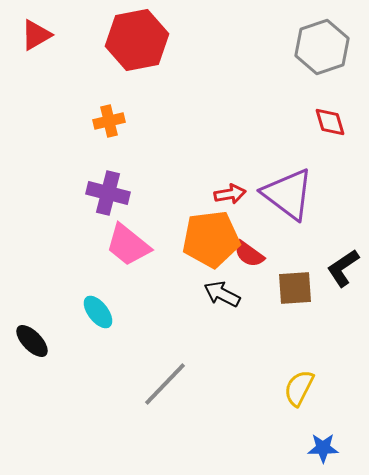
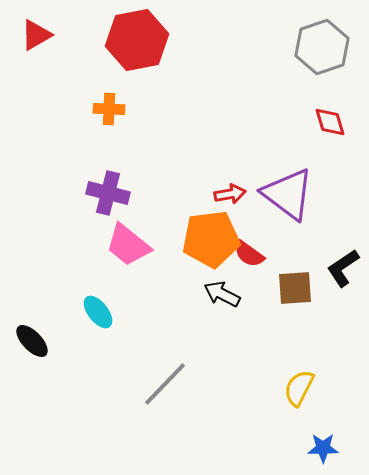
orange cross: moved 12 px up; rotated 16 degrees clockwise
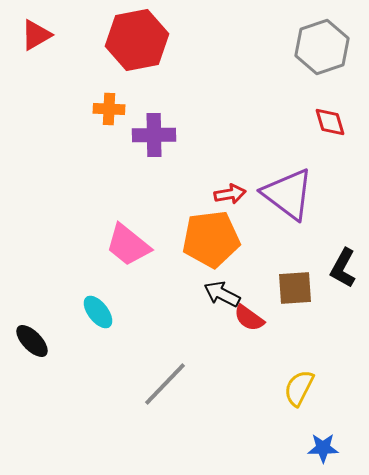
purple cross: moved 46 px right, 58 px up; rotated 15 degrees counterclockwise
red semicircle: moved 64 px down
black L-shape: rotated 27 degrees counterclockwise
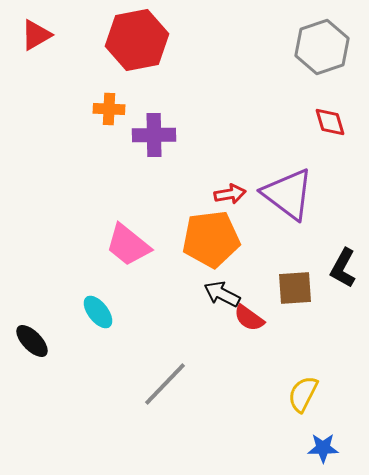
yellow semicircle: moved 4 px right, 6 px down
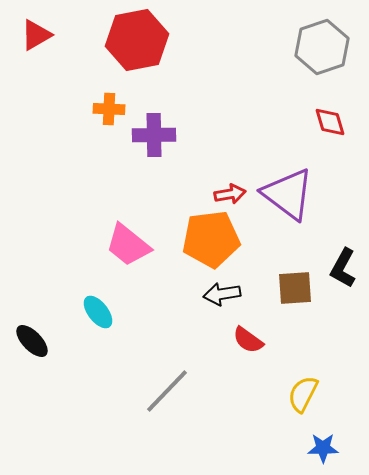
black arrow: rotated 36 degrees counterclockwise
red semicircle: moved 1 px left, 22 px down
gray line: moved 2 px right, 7 px down
